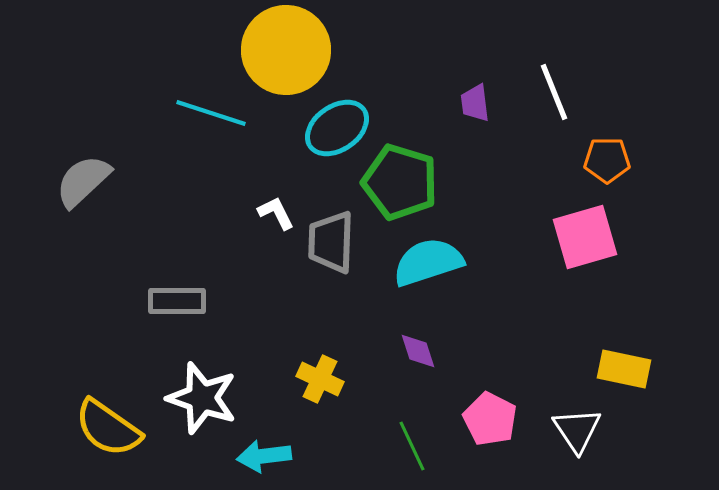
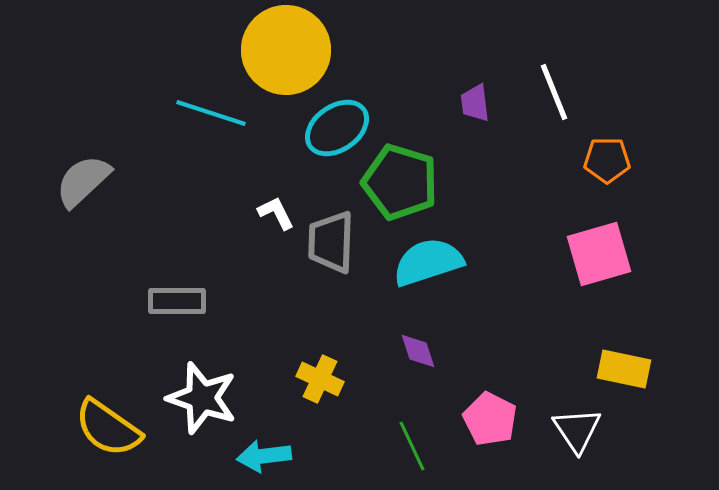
pink square: moved 14 px right, 17 px down
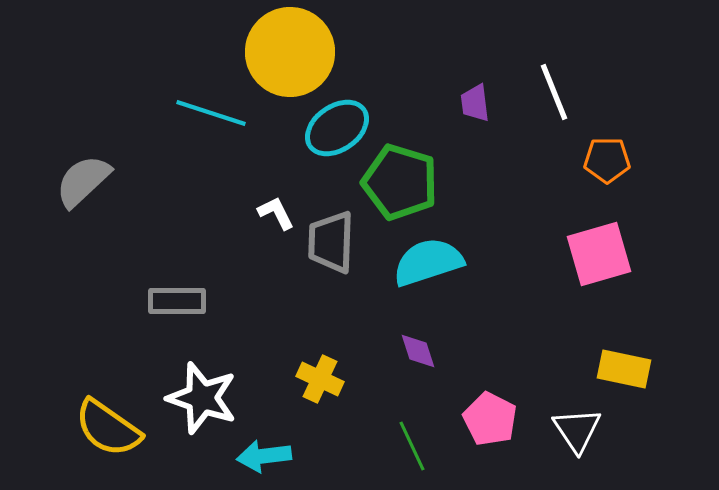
yellow circle: moved 4 px right, 2 px down
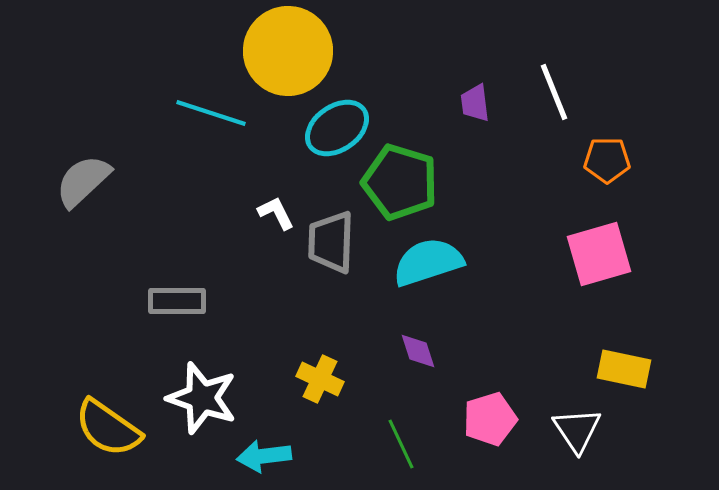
yellow circle: moved 2 px left, 1 px up
pink pentagon: rotated 28 degrees clockwise
green line: moved 11 px left, 2 px up
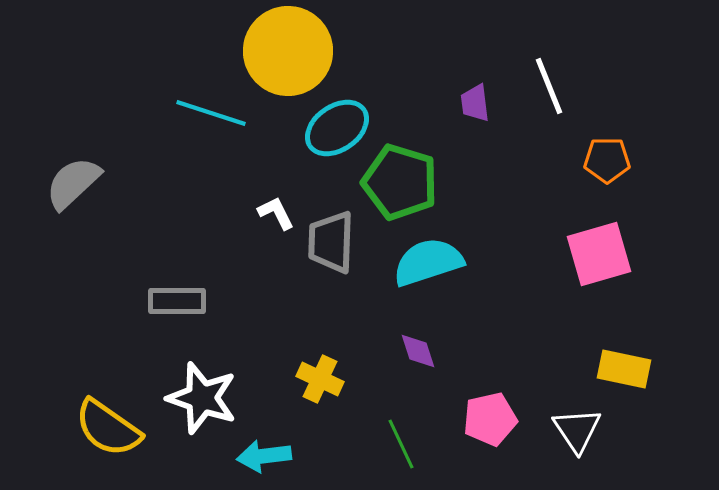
white line: moved 5 px left, 6 px up
gray semicircle: moved 10 px left, 2 px down
pink pentagon: rotated 4 degrees clockwise
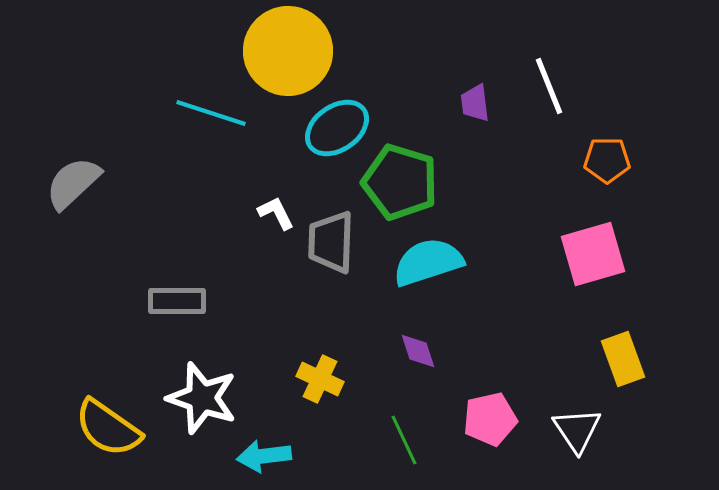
pink square: moved 6 px left
yellow rectangle: moved 1 px left, 10 px up; rotated 58 degrees clockwise
green line: moved 3 px right, 4 px up
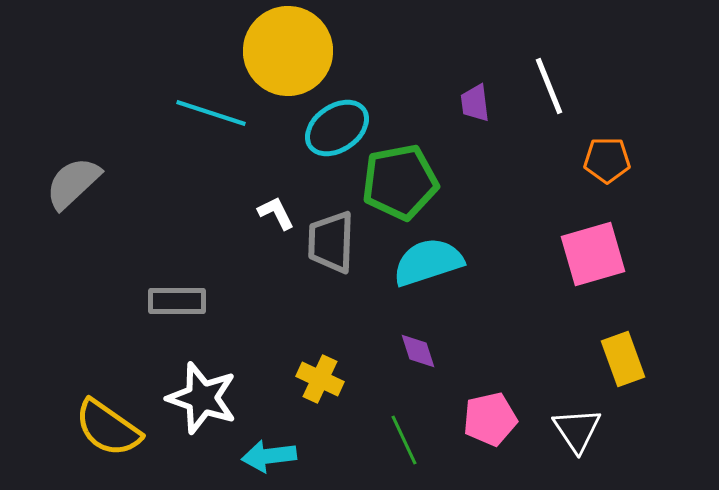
green pentagon: rotated 28 degrees counterclockwise
cyan arrow: moved 5 px right
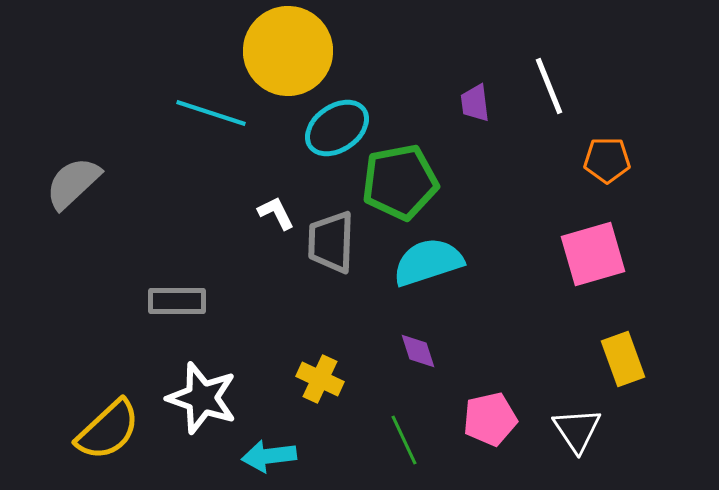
yellow semicircle: moved 2 px down; rotated 78 degrees counterclockwise
